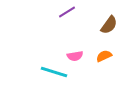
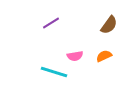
purple line: moved 16 px left, 11 px down
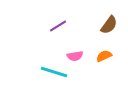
purple line: moved 7 px right, 3 px down
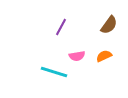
purple line: moved 3 px right, 1 px down; rotated 30 degrees counterclockwise
pink semicircle: moved 2 px right
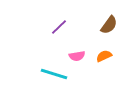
purple line: moved 2 px left; rotated 18 degrees clockwise
cyan line: moved 2 px down
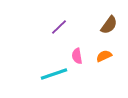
pink semicircle: rotated 91 degrees clockwise
cyan line: rotated 36 degrees counterclockwise
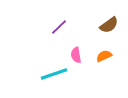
brown semicircle: rotated 18 degrees clockwise
pink semicircle: moved 1 px left, 1 px up
